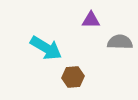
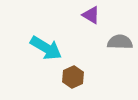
purple triangle: moved 5 px up; rotated 30 degrees clockwise
brown hexagon: rotated 20 degrees counterclockwise
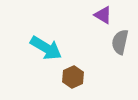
purple triangle: moved 12 px right
gray semicircle: rotated 80 degrees counterclockwise
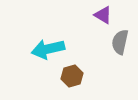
cyan arrow: moved 2 px right, 1 px down; rotated 136 degrees clockwise
brown hexagon: moved 1 px left, 1 px up; rotated 10 degrees clockwise
